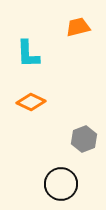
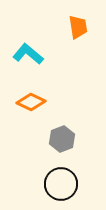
orange trapezoid: rotated 95 degrees clockwise
cyan L-shape: rotated 132 degrees clockwise
gray hexagon: moved 22 px left
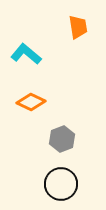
cyan L-shape: moved 2 px left
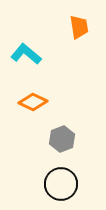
orange trapezoid: moved 1 px right
orange diamond: moved 2 px right
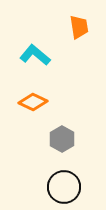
cyan L-shape: moved 9 px right, 1 px down
gray hexagon: rotated 10 degrees counterclockwise
black circle: moved 3 px right, 3 px down
